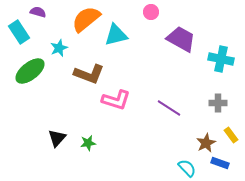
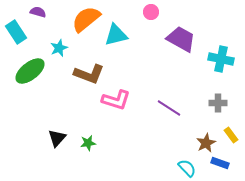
cyan rectangle: moved 3 px left
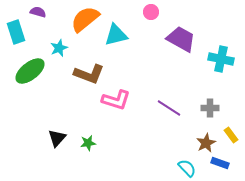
orange semicircle: moved 1 px left
cyan rectangle: rotated 15 degrees clockwise
gray cross: moved 8 px left, 5 px down
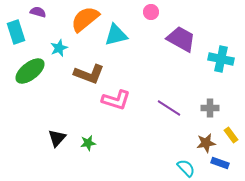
brown star: rotated 18 degrees clockwise
cyan semicircle: moved 1 px left
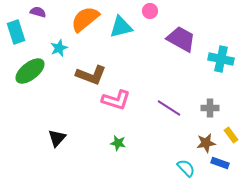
pink circle: moved 1 px left, 1 px up
cyan triangle: moved 5 px right, 8 px up
brown L-shape: moved 2 px right, 1 px down
green star: moved 30 px right; rotated 21 degrees clockwise
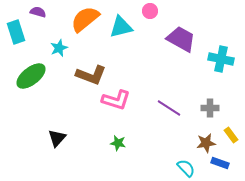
green ellipse: moved 1 px right, 5 px down
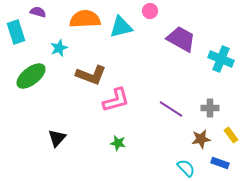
orange semicircle: rotated 36 degrees clockwise
cyan cross: rotated 10 degrees clockwise
pink L-shape: rotated 32 degrees counterclockwise
purple line: moved 2 px right, 1 px down
brown star: moved 5 px left, 4 px up
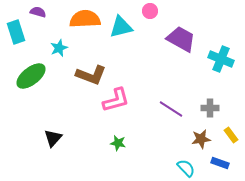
black triangle: moved 4 px left
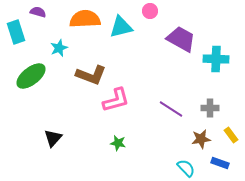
cyan cross: moved 5 px left; rotated 20 degrees counterclockwise
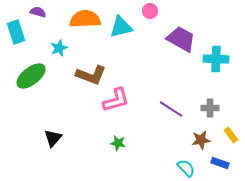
brown star: moved 1 px down
